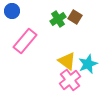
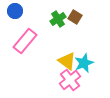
blue circle: moved 3 px right
cyan star: moved 4 px left, 1 px up
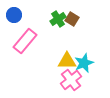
blue circle: moved 1 px left, 4 px down
brown square: moved 3 px left, 2 px down
yellow triangle: rotated 36 degrees counterclockwise
pink cross: moved 1 px right
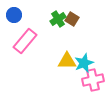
pink cross: moved 22 px right; rotated 25 degrees clockwise
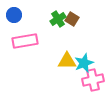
pink rectangle: rotated 40 degrees clockwise
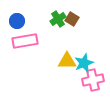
blue circle: moved 3 px right, 6 px down
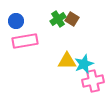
blue circle: moved 1 px left
cyan star: moved 1 px down
pink cross: moved 1 px down
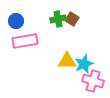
green cross: rotated 21 degrees clockwise
pink cross: rotated 30 degrees clockwise
